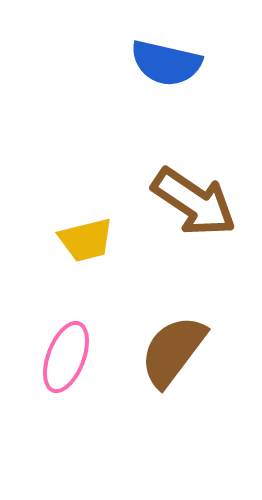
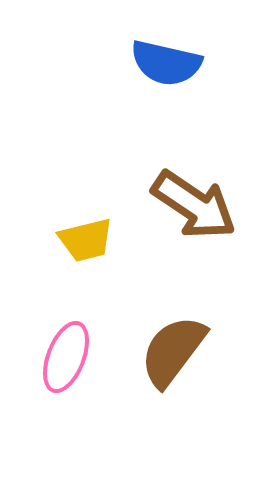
brown arrow: moved 3 px down
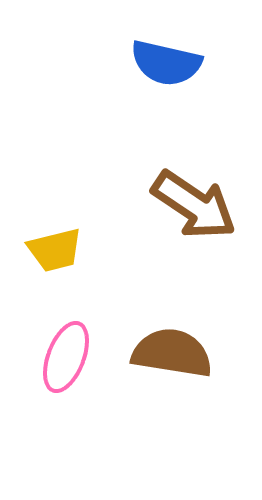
yellow trapezoid: moved 31 px left, 10 px down
brown semicircle: moved 1 px left, 2 px down; rotated 62 degrees clockwise
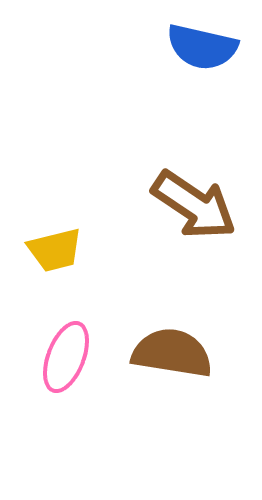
blue semicircle: moved 36 px right, 16 px up
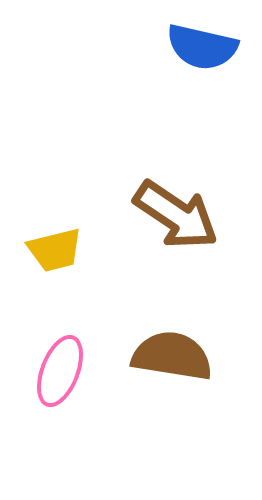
brown arrow: moved 18 px left, 10 px down
brown semicircle: moved 3 px down
pink ellipse: moved 6 px left, 14 px down
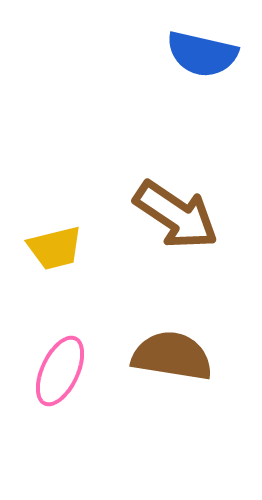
blue semicircle: moved 7 px down
yellow trapezoid: moved 2 px up
pink ellipse: rotated 4 degrees clockwise
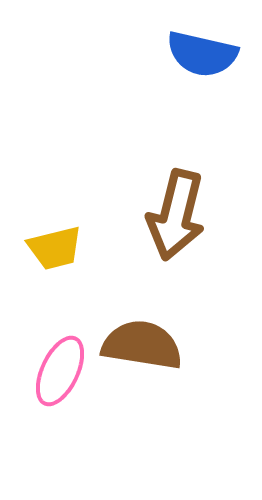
brown arrow: rotated 70 degrees clockwise
brown semicircle: moved 30 px left, 11 px up
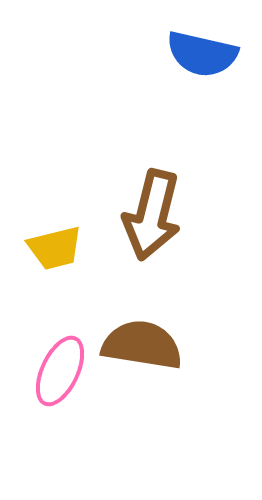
brown arrow: moved 24 px left
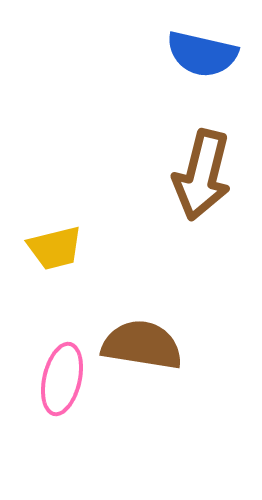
brown arrow: moved 50 px right, 40 px up
pink ellipse: moved 2 px right, 8 px down; rotated 12 degrees counterclockwise
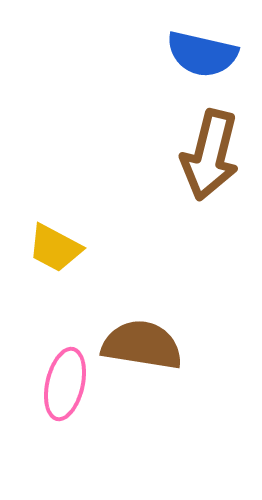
brown arrow: moved 8 px right, 20 px up
yellow trapezoid: rotated 42 degrees clockwise
pink ellipse: moved 3 px right, 5 px down
